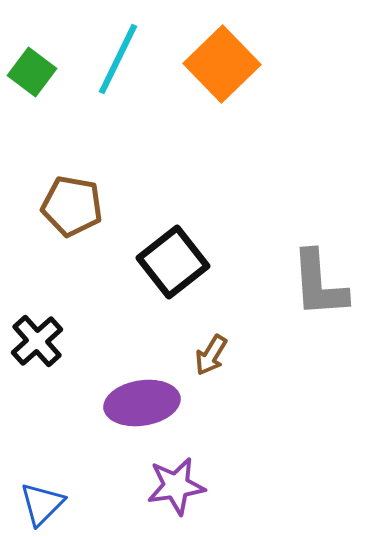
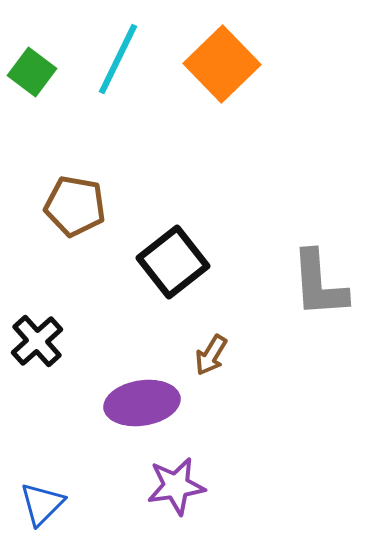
brown pentagon: moved 3 px right
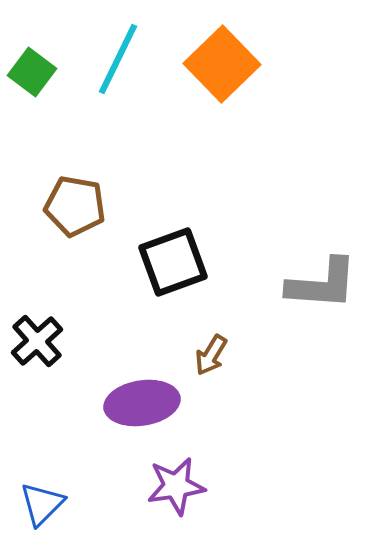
black square: rotated 18 degrees clockwise
gray L-shape: moved 3 px right; rotated 82 degrees counterclockwise
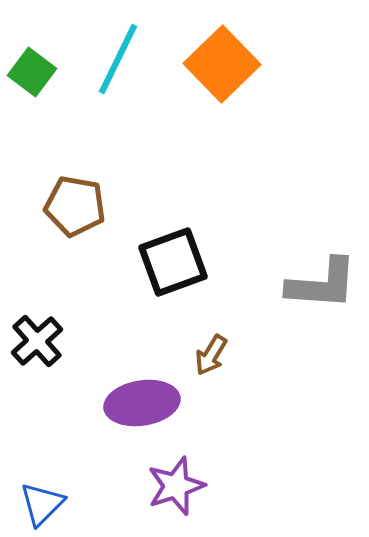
purple star: rotated 10 degrees counterclockwise
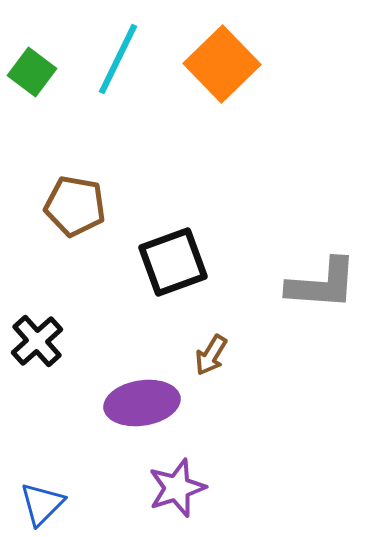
purple star: moved 1 px right, 2 px down
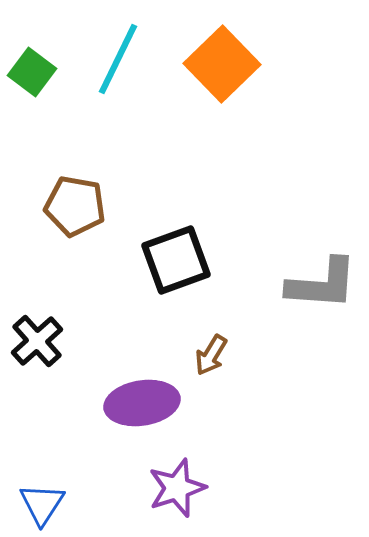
black square: moved 3 px right, 2 px up
blue triangle: rotated 12 degrees counterclockwise
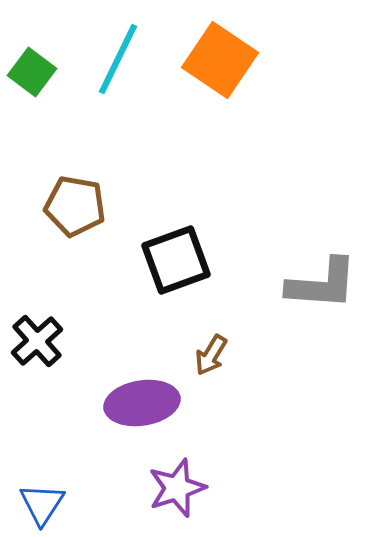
orange square: moved 2 px left, 4 px up; rotated 12 degrees counterclockwise
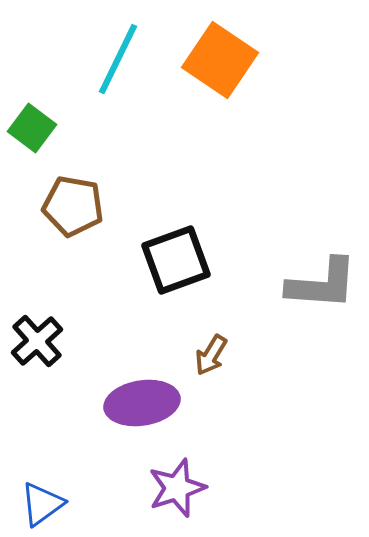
green square: moved 56 px down
brown pentagon: moved 2 px left
blue triangle: rotated 21 degrees clockwise
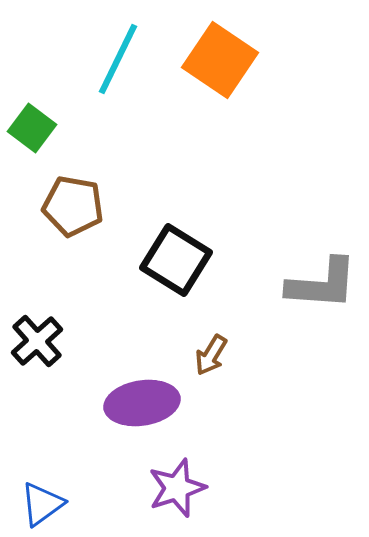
black square: rotated 38 degrees counterclockwise
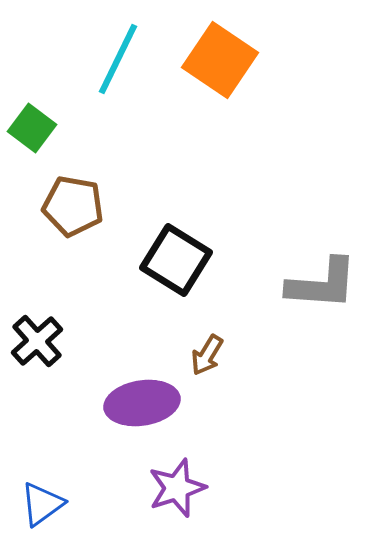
brown arrow: moved 4 px left
